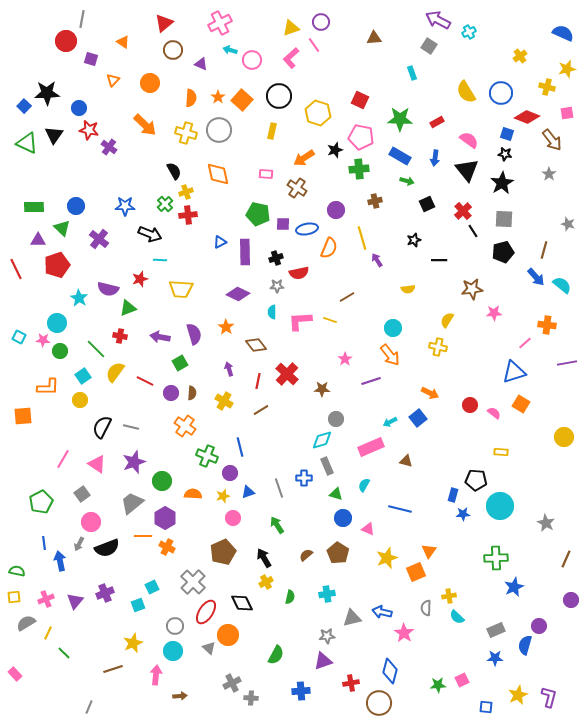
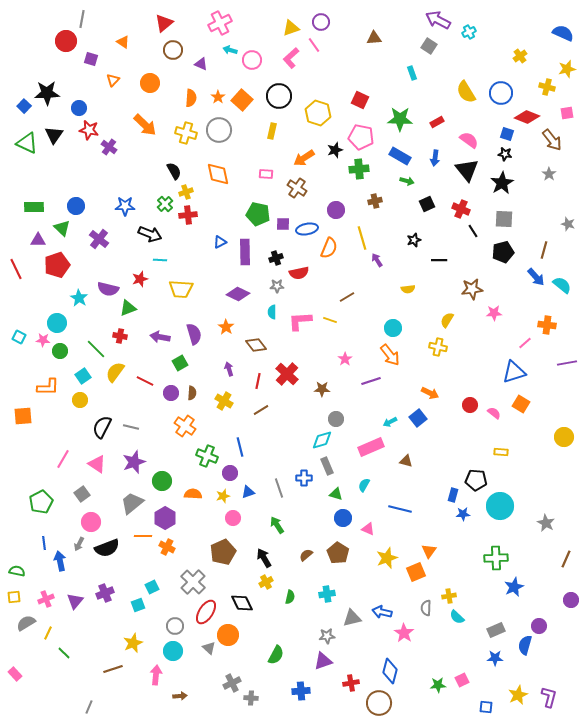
red cross at (463, 211): moved 2 px left, 2 px up; rotated 24 degrees counterclockwise
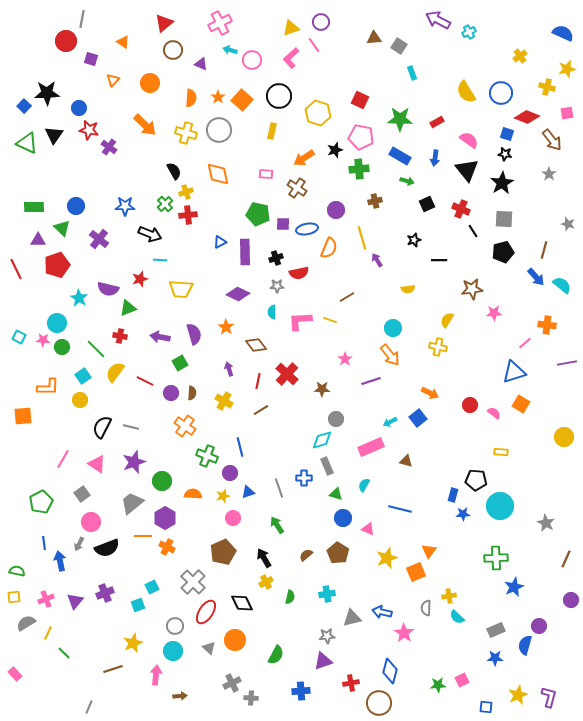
gray square at (429, 46): moved 30 px left
green circle at (60, 351): moved 2 px right, 4 px up
orange circle at (228, 635): moved 7 px right, 5 px down
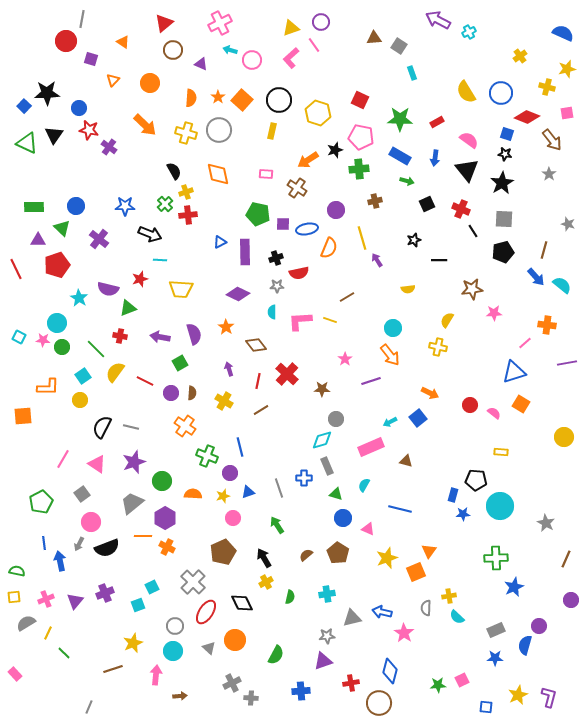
black circle at (279, 96): moved 4 px down
orange arrow at (304, 158): moved 4 px right, 2 px down
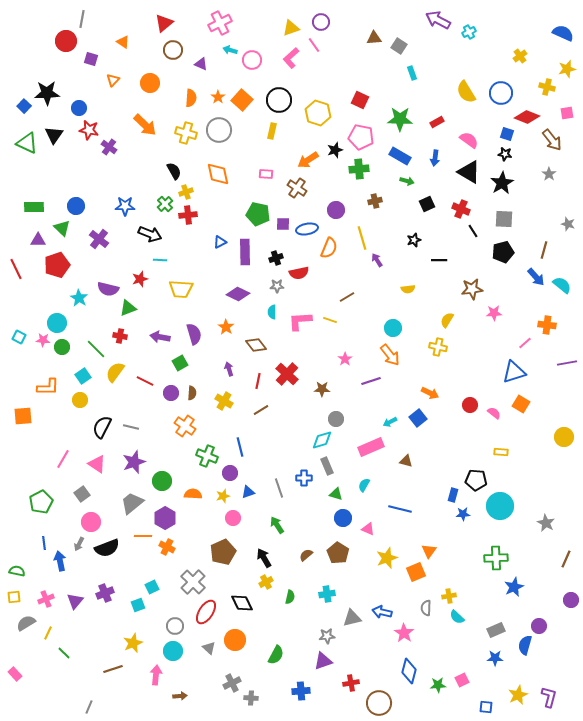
black triangle at (467, 170): moved 2 px right, 2 px down; rotated 20 degrees counterclockwise
blue diamond at (390, 671): moved 19 px right
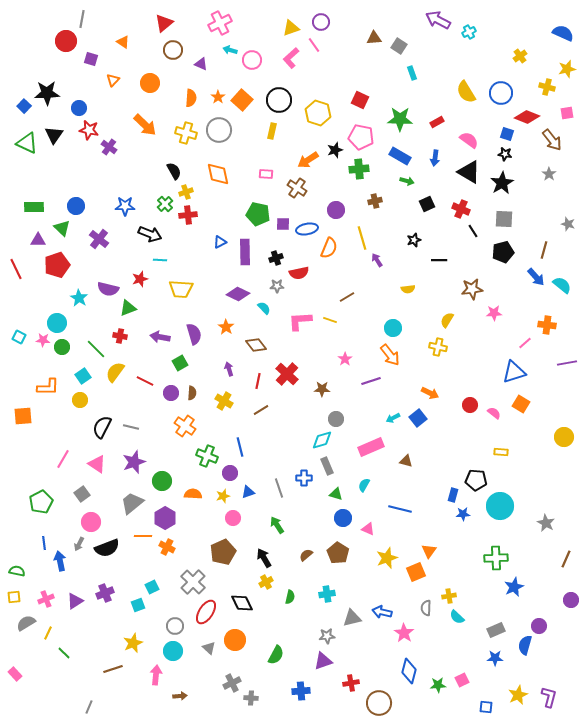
cyan semicircle at (272, 312): moved 8 px left, 4 px up; rotated 136 degrees clockwise
cyan arrow at (390, 422): moved 3 px right, 4 px up
purple triangle at (75, 601): rotated 18 degrees clockwise
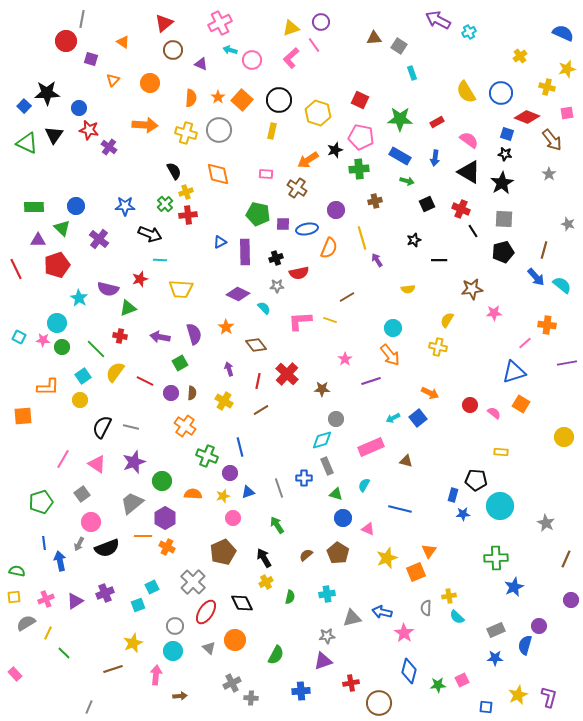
orange arrow at (145, 125): rotated 40 degrees counterclockwise
green pentagon at (41, 502): rotated 10 degrees clockwise
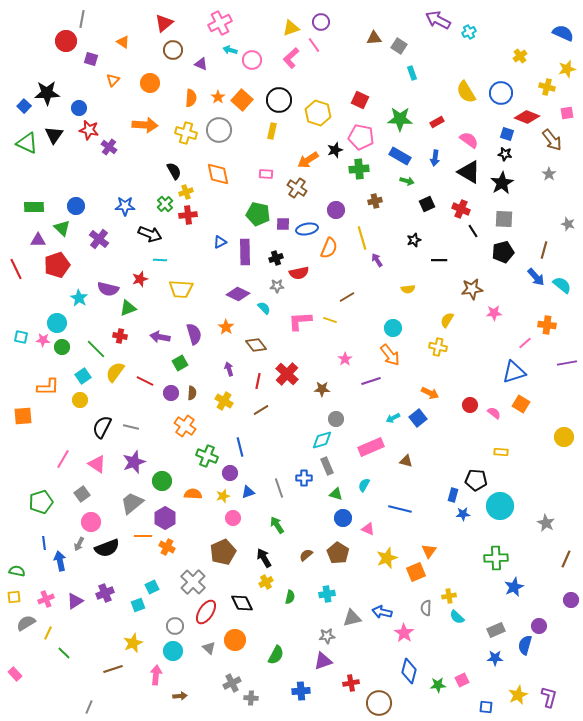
cyan square at (19, 337): moved 2 px right; rotated 16 degrees counterclockwise
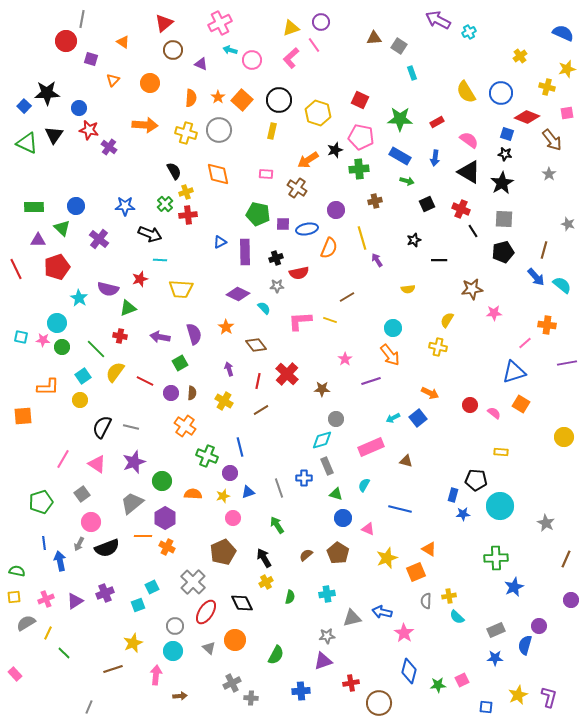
red pentagon at (57, 265): moved 2 px down
orange triangle at (429, 551): moved 2 px up; rotated 35 degrees counterclockwise
gray semicircle at (426, 608): moved 7 px up
